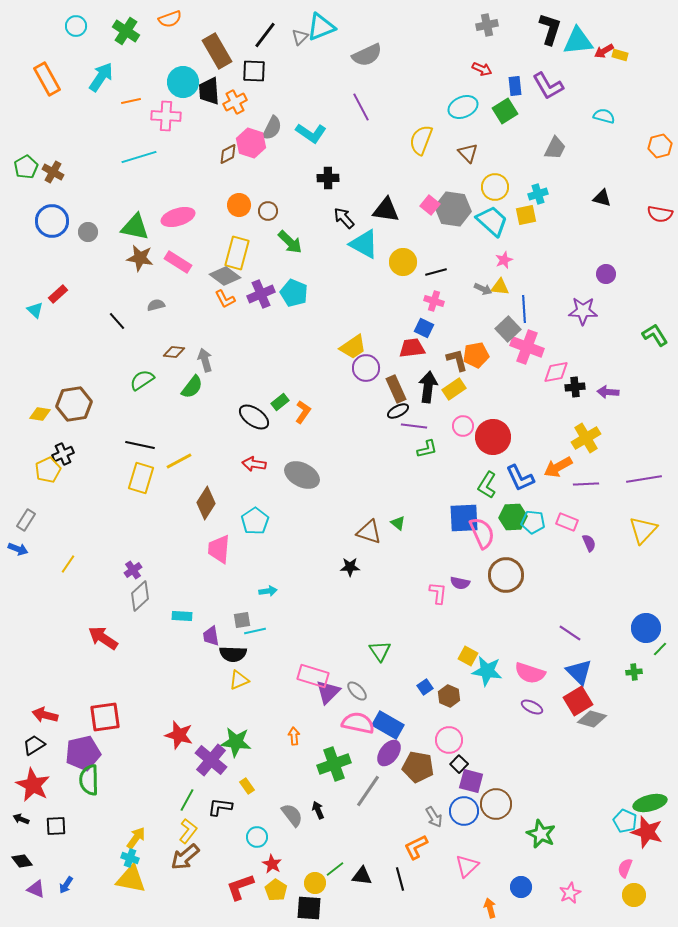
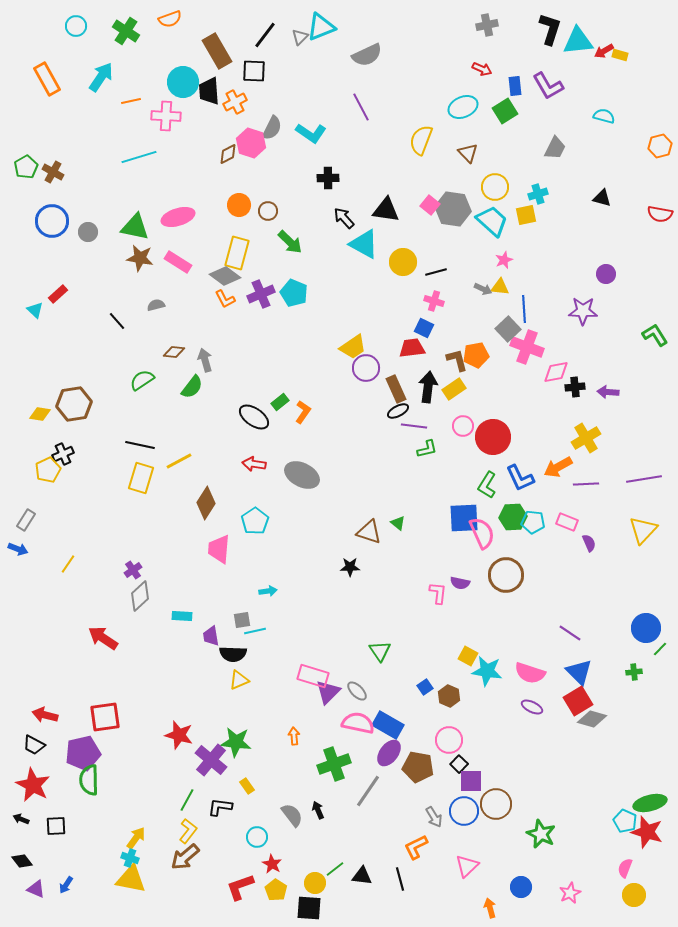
black trapezoid at (34, 745): rotated 120 degrees counterclockwise
purple square at (471, 781): rotated 15 degrees counterclockwise
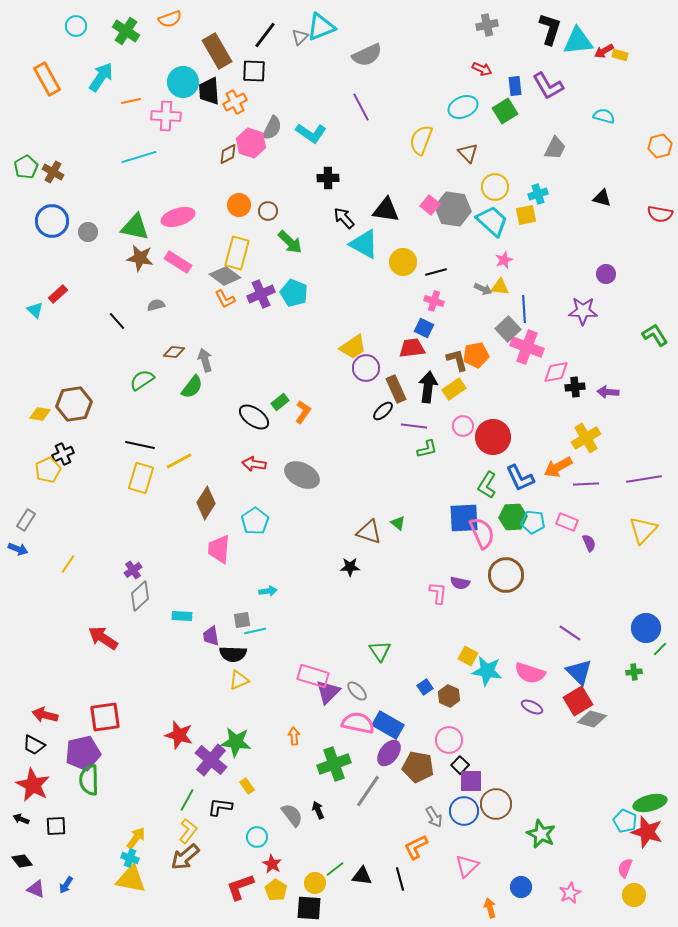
black ellipse at (398, 411): moved 15 px left; rotated 15 degrees counterclockwise
black square at (459, 764): moved 1 px right, 1 px down
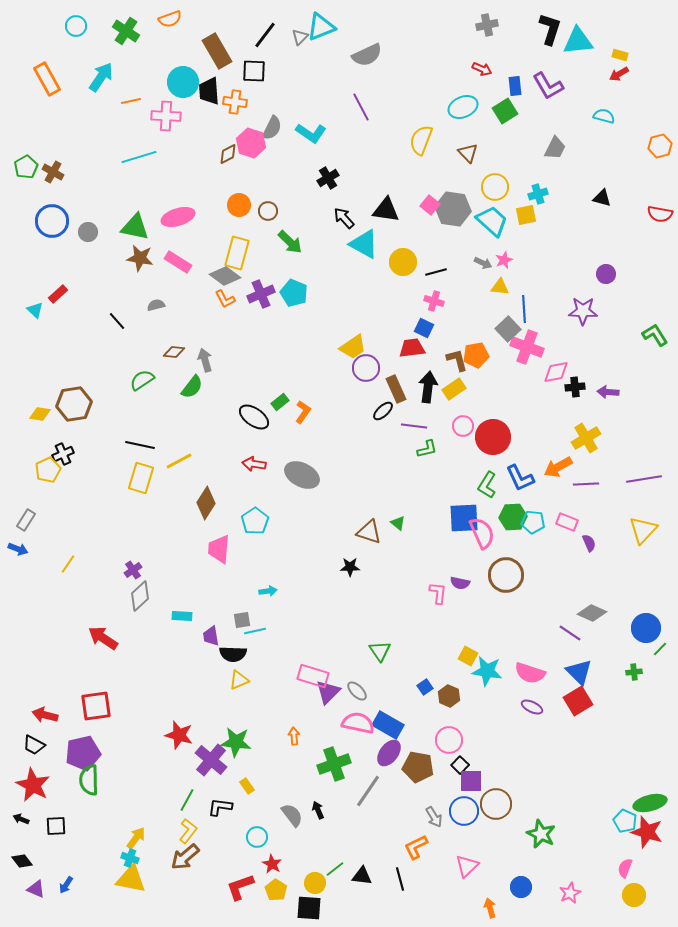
red arrow at (604, 51): moved 15 px right, 23 px down
orange cross at (235, 102): rotated 35 degrees clockwise
black cross at (328, 178): rotated 30 degrees counterclockwise
gray arrow at (483, 289): moved 26 px up
red square at (105, 717): moved 9 px left, 11 px up
gray diamond at (592, 719): moved 106 px up; rotated 8 degrees clockwise
